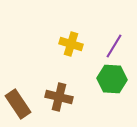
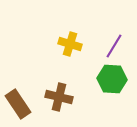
yellow cross: moved 1 px left
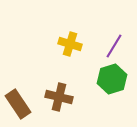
green hexagon: rotated 20 degrees counterclockwise
